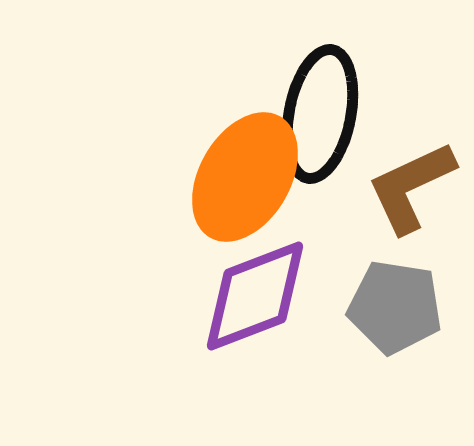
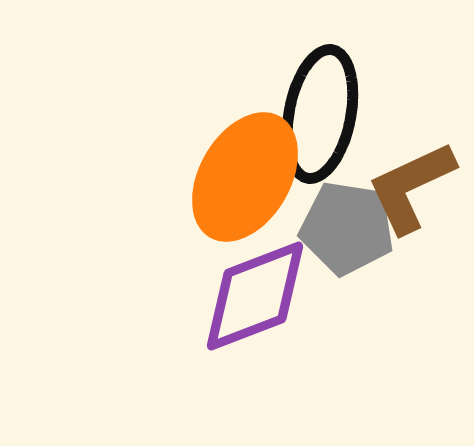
gray pentagon: moved 48 px left, 79 px up
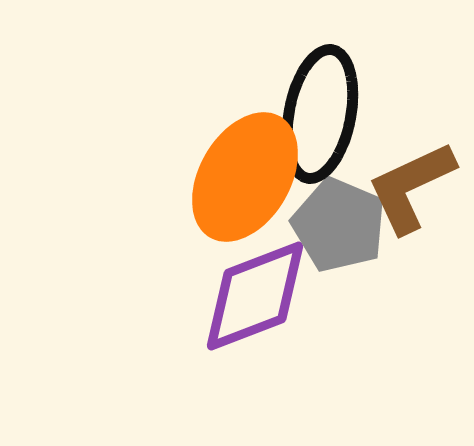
gray pentagon: moved 8 px left, 3 px up; rotated 14 degrees clockwise
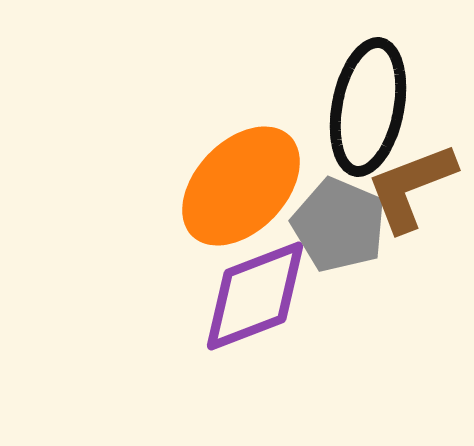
black ellipse: moved 48 px right, 7 px up
orange ellipse: moved 4 px left, 9 px down; rotated 14 degrees clockwise
brown L-shape: rotated 4 degrees clockwise
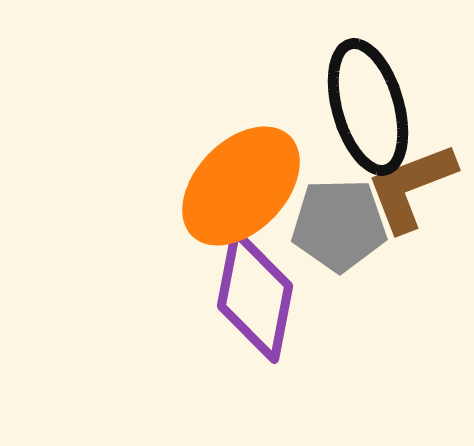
black ellipse: rotated 27 degrees counterclockwise
gray pentagon: rotated 24 degrees counterclockwise
purple diamond: rotated 58 degrees counterclockwise
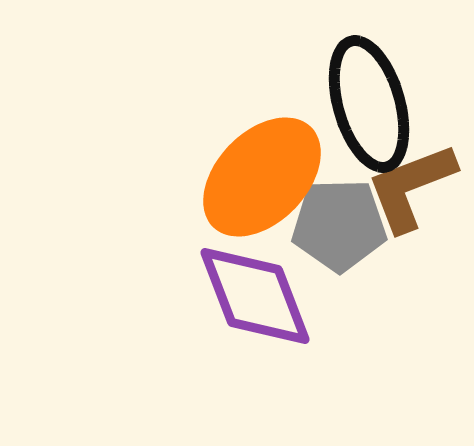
black ellipse: moved 1 px right, 3 px up
orange ellipse: moved 21 px right, 9 px up
purple diamond: rotated 32 degrees counterclockwise
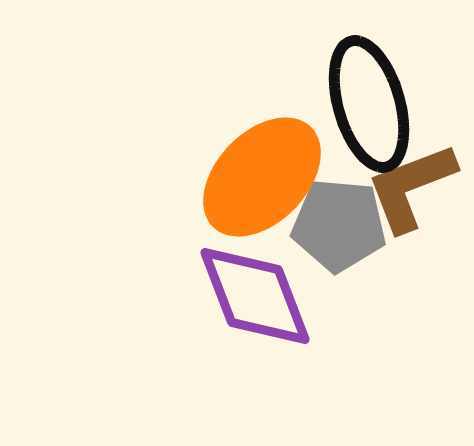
gray pentagon: rotated 6 degrees clockwise
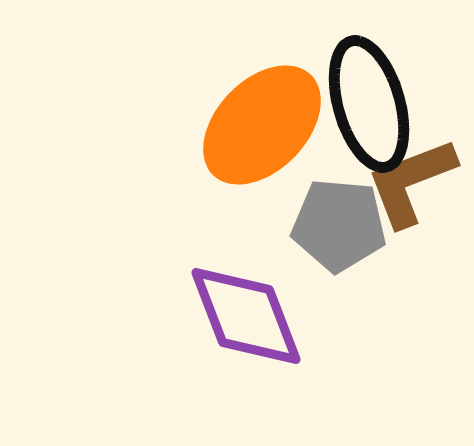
orange ellipse: moved 52 px up
brown L-shape: moved 5 px up
purple diamond: moved 9 px left, 20 px down
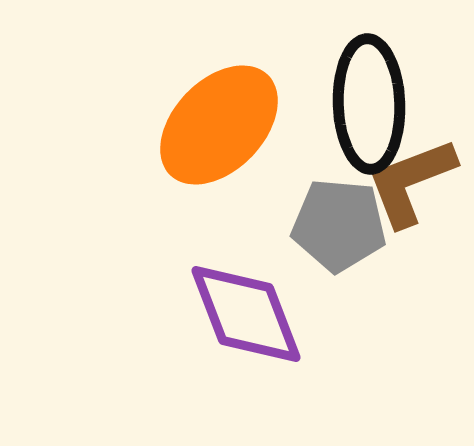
black ellipse: rotated 14 degrees clockwise
orange ellipse: moved 43 px left
purple diamond: moved 2 px up
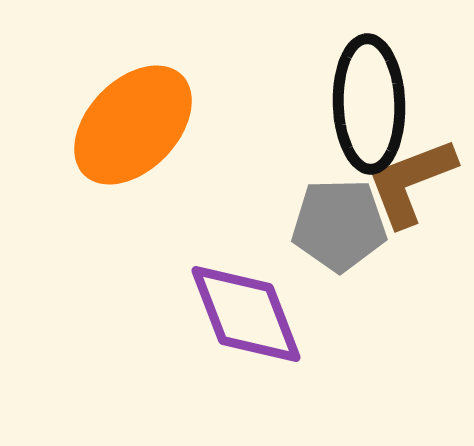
orange ellipse: moved 86 px left
gray pentagon: rotated 6 degrees counterclockwise
